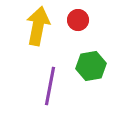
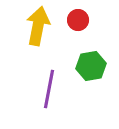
purple line: moved 1 px left, 3 px down
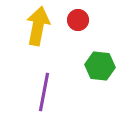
green hexagon: moved 9 px right; rotated 16 degrees clockwise
purple line: moved 5 px left, 3 px down
